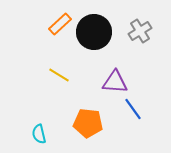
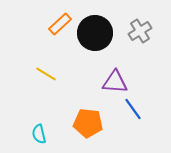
black circle: moved 1 px right, 1 px down
yellow line: moved 13 px left, 1 px up
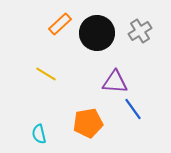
black circle: moved 2 px right
orange pentagon: rotated 16 degrees counterclockwise
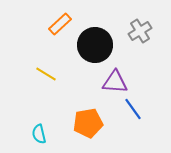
black circle: moved 2 px left, 12 px down
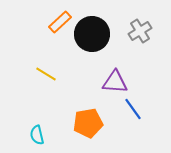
orange rectangle: moved 2 px up
black circle: moved 3 px left, 11 px up
cyan semicircle: moved 2 px left, 1 px down
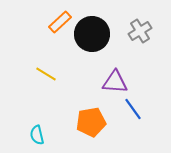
orange pentagon: moved 3 px right, 1 px up
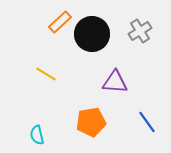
blue line: moved 14 px right, 13 px down
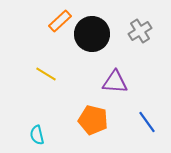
orange rectangle: moved 1 px up
orange pentagon: moved 2 px right, 2 px up; rotated 24 degrees clockwise
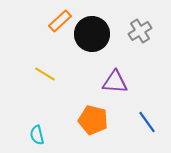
yellow line: moved 1 px left
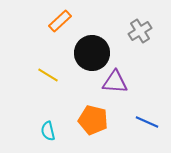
black circle: moved 19 px down
yellow line: moved 3 px right, 1 px down
blue line: rotated 30 degrees counterclockwise
cyan semicircle: moved 11 px right, 4 px up
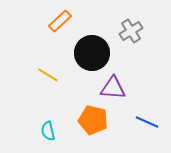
gray cross: moved 9 px left
purple triangle: moved 2 px left, 6 px down
